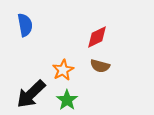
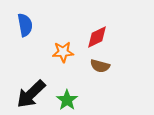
orange star: moved 18 px up; rotated 25 degrees clockwise
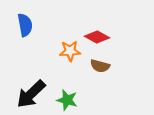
red diamond: rotated 55 degrees clockwise
orange star: moved 7 px right, 1 px up
green star: rotated 20 degrees counterclockwise
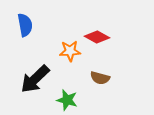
brown semicircle: moved 12 px down
black arrow: moved 4 px right, 15 px up
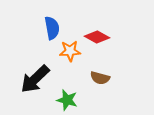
blue semicircle: moved 27 px right, 3 px down
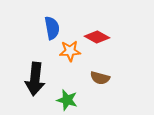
black arrow: rotated 40 degrees counterclockwise
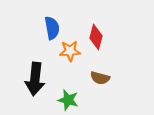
red diamond: moved 1 px left; rotated 75 degrees clockwise
green star: moved 1 px right
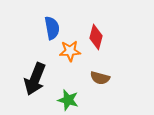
black arrow: rotated 16 degrees clockwise
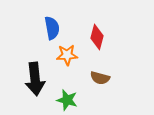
red diamond: moved 1 px right
orange star: moved 3 px left, 4 px down
black arrow: rotated 28 degrees counterclockwise
green star: moved 1 px left
